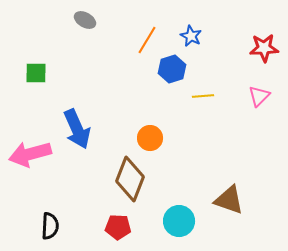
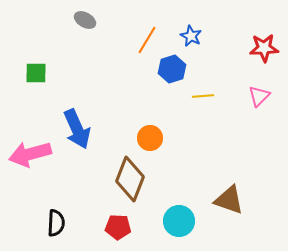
black semicircle: moved 6 px right, 3 px up
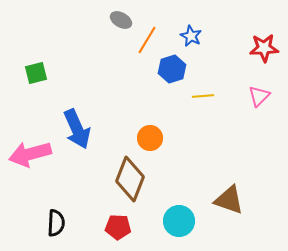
gray ellipse: moved 36 px right
green square: rotated 15 degrees counterclockwise
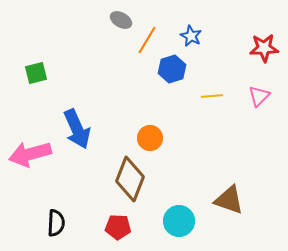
yellow line: moved 9 px right
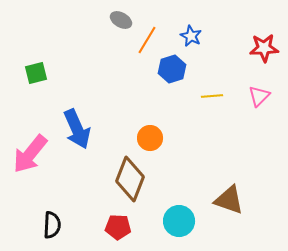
pink arrow: rotated 36 degrees counterclockwise
black semicircle: moved 4 px left, 2 px down
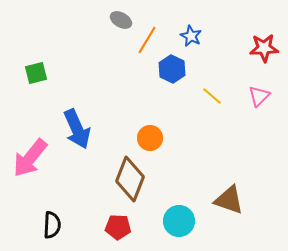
blue hexagon: rotated 16 degrees counterclockwise
yellow line: rotated 45 degrees clockwise
pink arrow: moved 4 px down
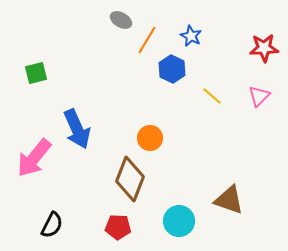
pink arrow: moved 4 px right
black semicircle: rotated 24 degrees clockwise
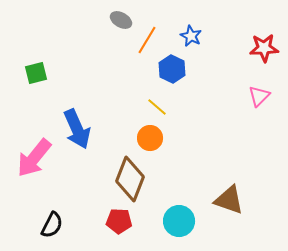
yellow line: moved 55 px left, 11 px down
red pentagon: moved 1 px right, 6 px up
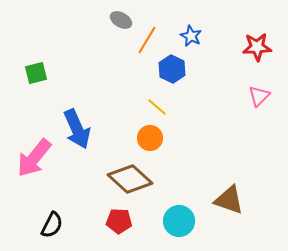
red star: moved 7 px left, 1 px up
brown diamond: rotated 69 degrees counterclockwise
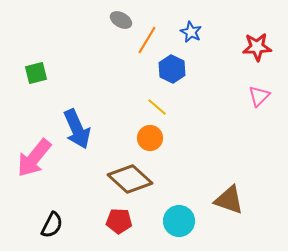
blue star: moved 4 px up
